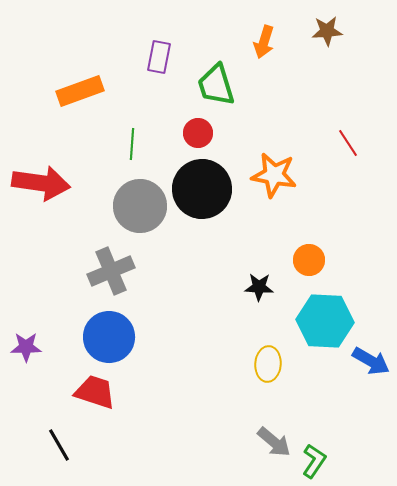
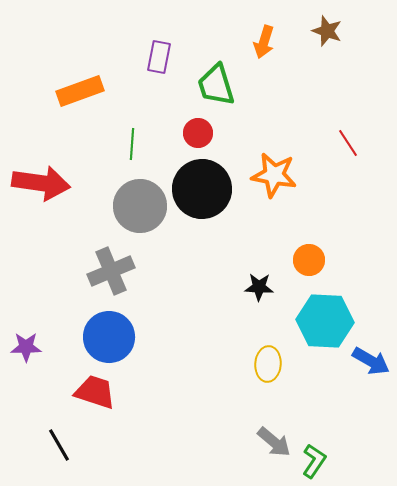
brown star: rotated 24 degrees clockwise
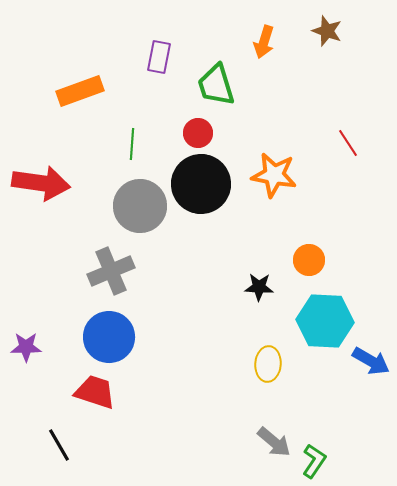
black circle: moved 1 px left, 5 px up
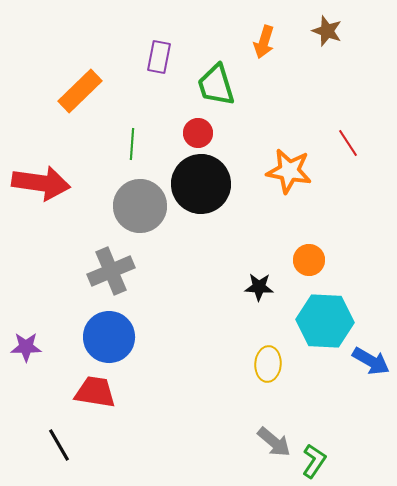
orange rectangle: rotated 24 degrees counterclockwise
orange star: moved 15 px right, 4 px up
red trapezoid: rotated 9 degrees counterclockwise
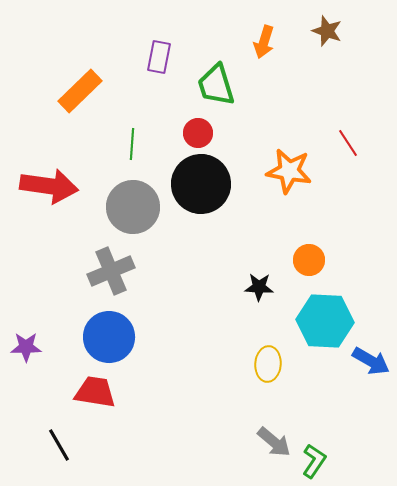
red arrow: moved 8 px right, 3 px down
gray circle: moved 7 px left, 1 px down
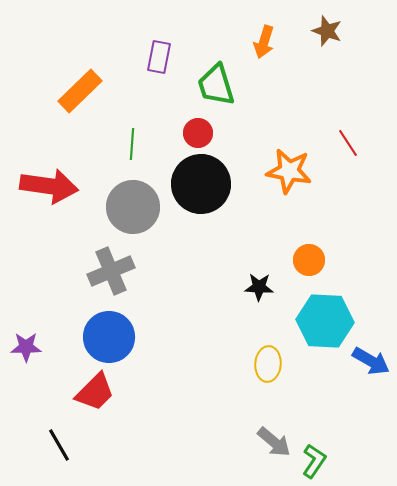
red trapezoid: rotated 126 degrees clockwise
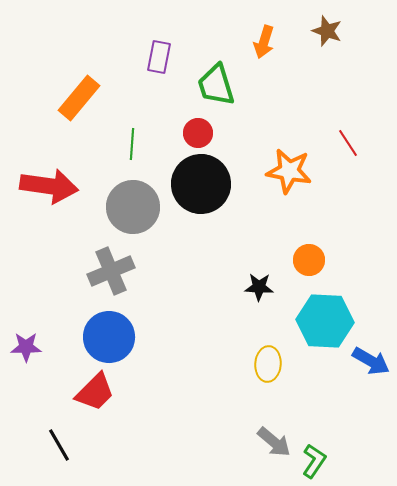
orange rectangle: moved 1 px left, 7 px down; rotated 6 degrees counterclockwise
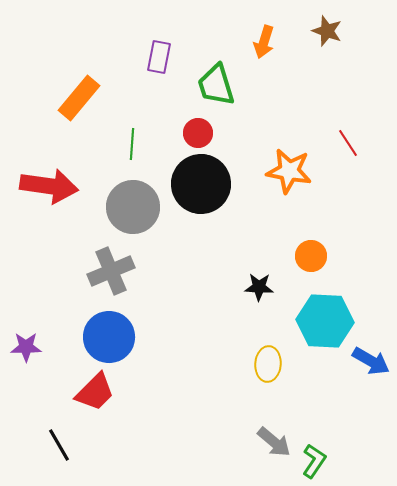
orange circle: moved 2 px right, 4 px up
